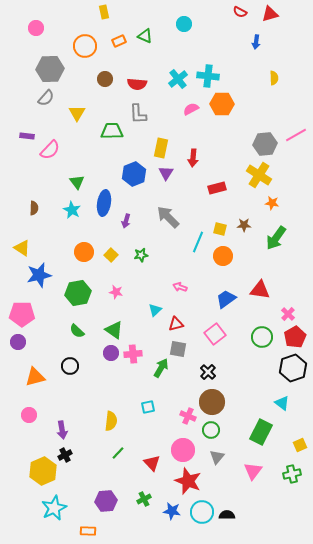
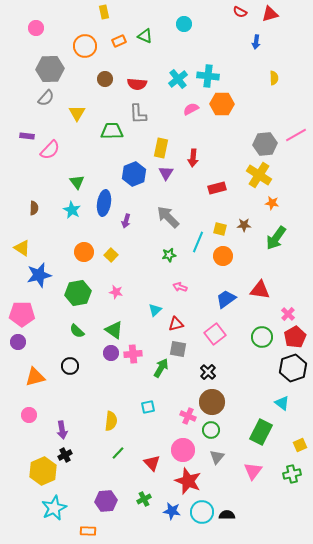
green star at (141, 255): moved 28 px right
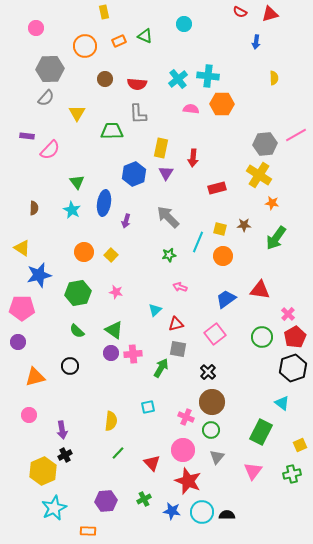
pink semicircle at (191, 109): rotated 35 degrees clockwise
pink pentagon at (22, 314): moved 6 px up
pink cross at (188, 416): moved 2 px left, 1 px down
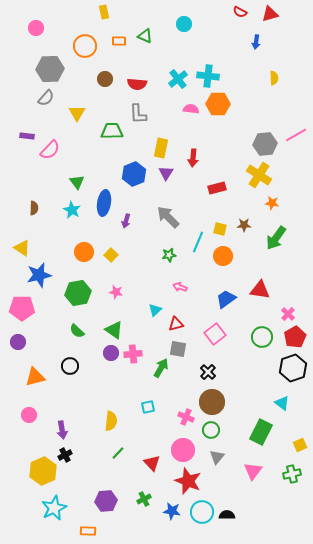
orange rectangle at (119, 41): rotated 24 degrees clockwise
orange hexagon at (222, 104): moved 4 px left
